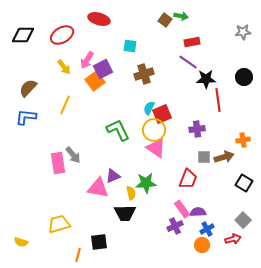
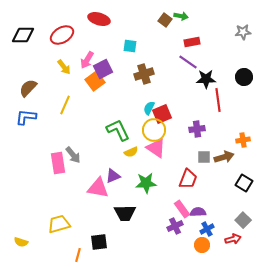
yellow semicircle at (131, 193): moved 41 px up; rotated 80 degrees clockwise
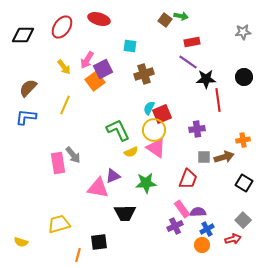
red ellipse at (62, 35): moved 8 px up; rotated 25 degrees counterclockwise
